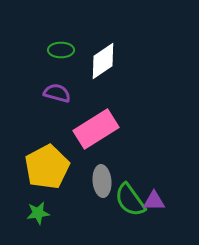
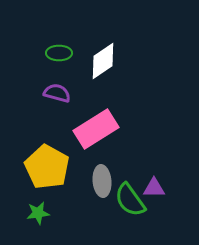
green ellipse: moved 2 px left, 3 px down
yellow pentagon: rotated 15 degrees counterclockwise
purple triangle: moved 13 px up
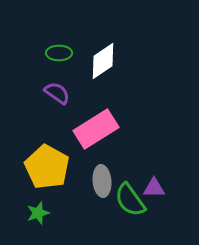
purple semicircle: rotated 20 degrees clockwise
green star: rotated 10 degrees counterclockwise
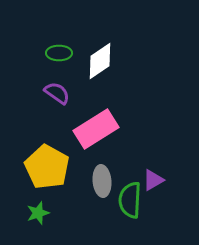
white diamond: moved 3 px left
purple triangle: moved 1 px left, 8 px up; rotated 30 degrees counterclockwise
green semicircle: rotated 39 degrees clockwise
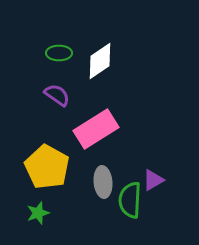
purple semicircle: moved 2 px down
gray ellipse: moved 1 px right, 1 px down
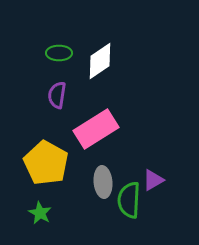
purple semicircle: rotated 116 degrees counterclockwise
yellow pentagon: moved 1 px left, 4 px up
green semicircle: moved 1 px left
green star: moved 2 px right; rotated 25 degrees counterclockwise
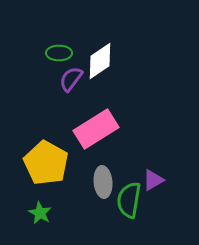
purple semicircle: moved 14 px right, 16 px up; rotated 28 degrees clockwise
green semicircle: rotated 6 degrees clockwise
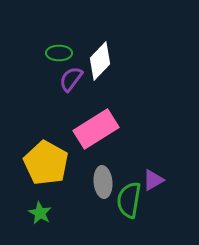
white diamond: rotated 12 degrees counterclockwise
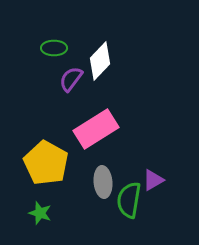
green ellipse: moved 5 px left, 5 px up
green star: rotated 10 degrees counterclockwise
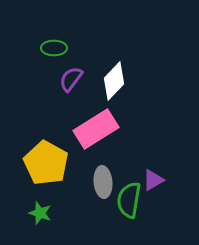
white diamond: moved 14 px right, 20 px down
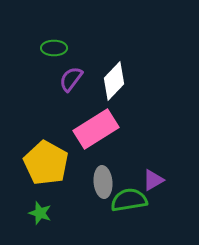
green semicircle: rotated 72 degrees clockwise
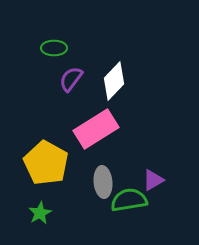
green star: rotated 25 degrees clockwise
